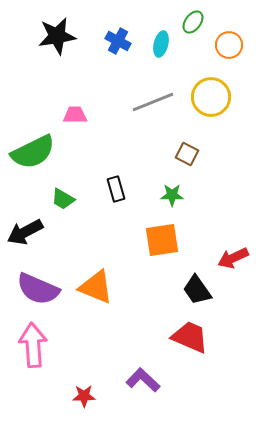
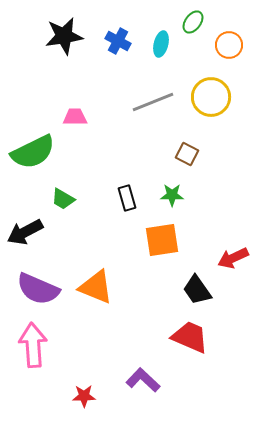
black star: moved 7 px right
pink trapezoid: moved 2 px down
black rectangle: moved 11 px right, 9 px down
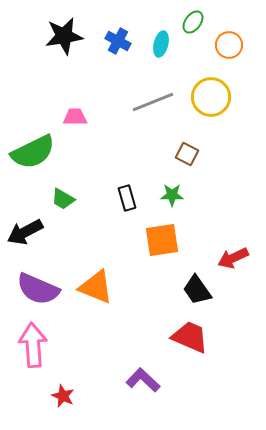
red star: moved 21 px left; rotated 25 degrees clockwise
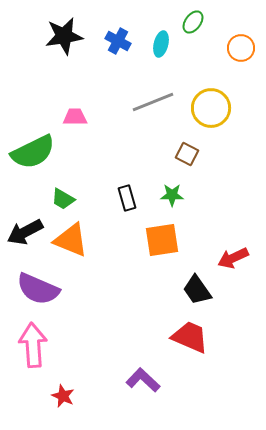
orange circle: moved 12 px right, 3 px down
yellow circle: moved 11 px down
orange triangle: moved 25 px left, 47 px up
